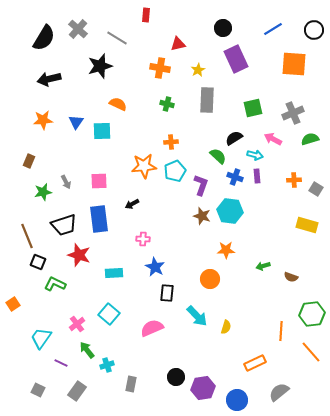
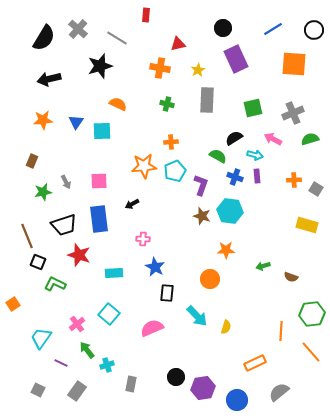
green semicircle at (218, 156): rotated 12 degrees counterclockwise
brown rectangle at (29, 161): moved 3 px right
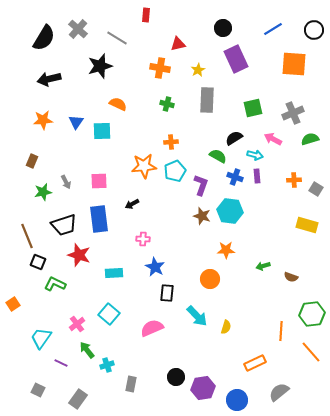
gray rectangle at (77, 391): moved 1 px right, 8 px down
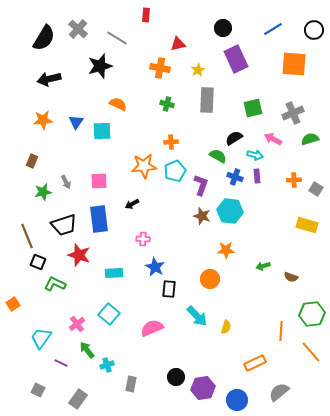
black rectangle at (167, 293): moved 2 px right, 4 px up
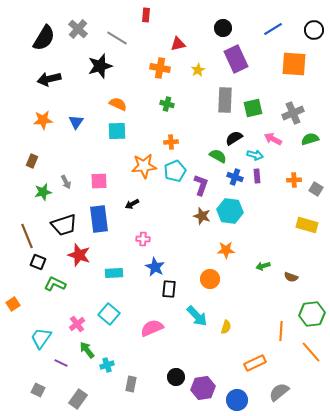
gray rectangle at (207, 100): moved 18 px right
cyan square at (102, 131): moved 15 px right
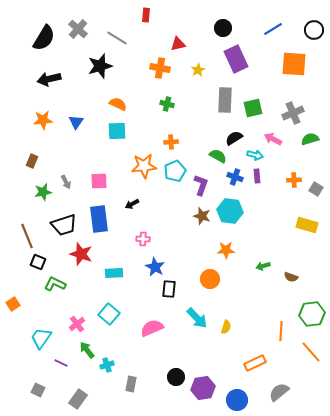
red star at (79, 255): moved 2 px right, 1 px up
cyan arrow at (197, 316): moved 2 px down
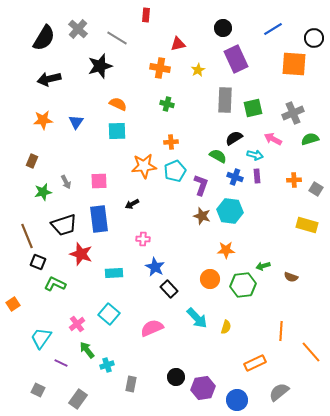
black circle at (314, 30): moved 8 px down
black rectangle at (169, 289): rotated 48 degrees counterclockwise
green hexagon at (312, 314): moved 69 px left, 29 px up
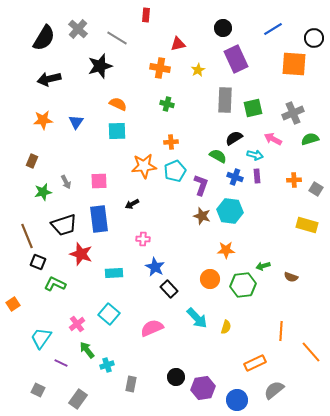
gray semicircle at (279, 392): moved 5 px left, 2 px up
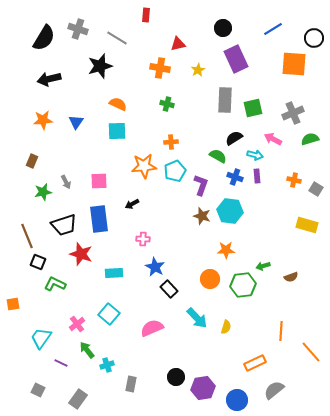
gray cross at (78, 29): rotated 24 degrees counterclockwise
orange cross at (294, 180): rotated 16 degrees clockwise
brown semicircle at (291, 277): rotated 40 degrees counterclockwise
orange square at (13, 304): rotated 24 degrees clockwise
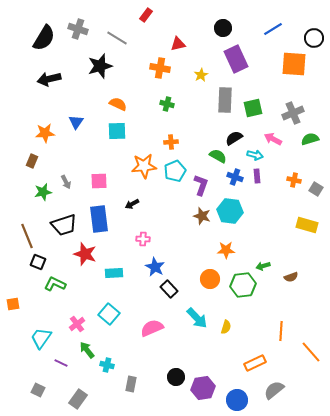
red rectangle at (146, 15): rotated 32 degrees clockwise
yellow star at (198, 70): moved 3 px right, 5 px down
orange star at (43, 120): moved 2 px right, 13 px down
red star at (81, 254): moved 4 px right
cyan cross at (107, 365): rotated 32 degrees clockwise
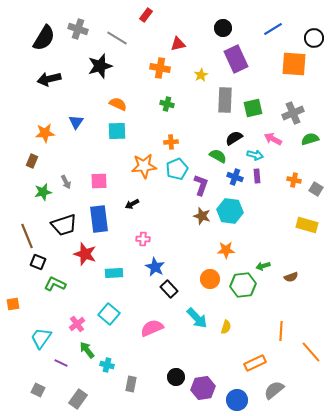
cyan pentagon at (175, 171): moved 2 px right, 2 px up
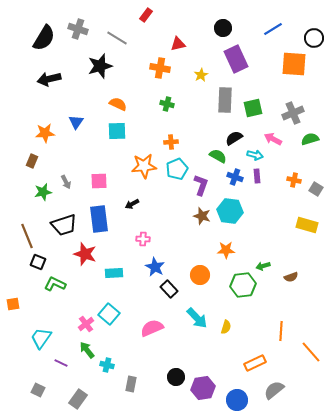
orange circle at (210, 279): moved 10 px left, 4 px up
pink cross at (77, 324): moved 9 px right
